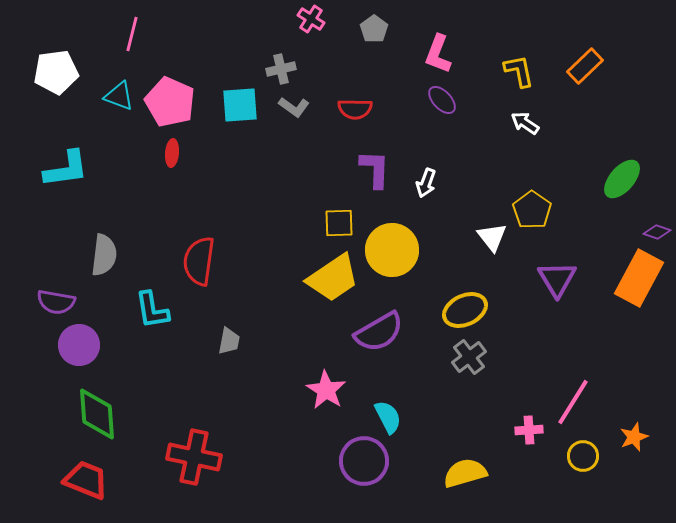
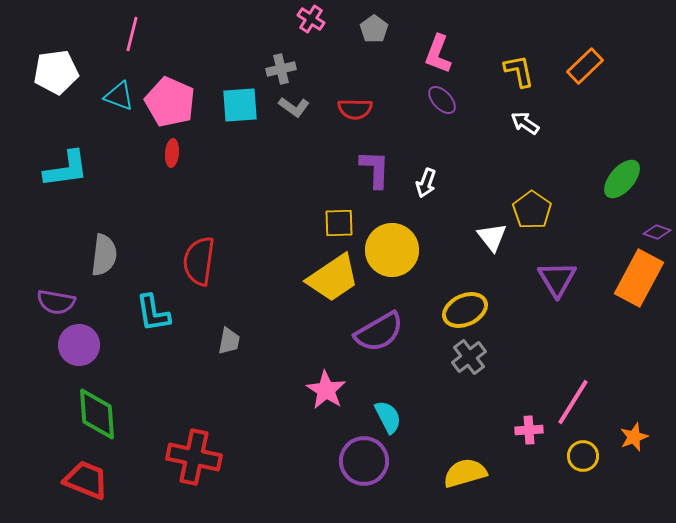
cyan L-shape at (152, 310): moved 1 px right, 3 px down
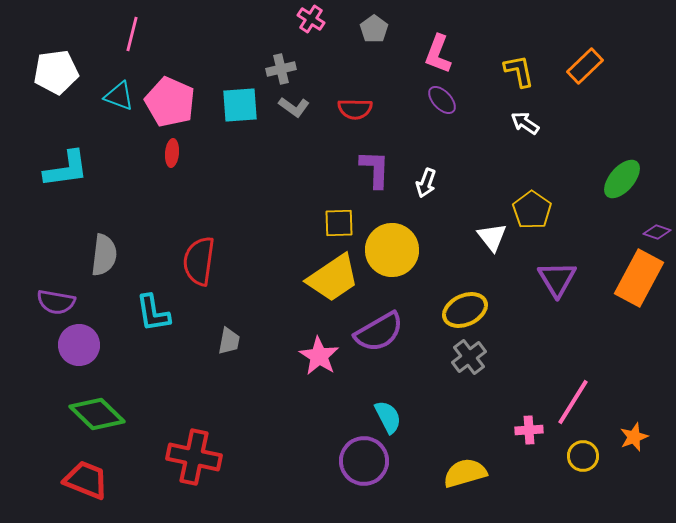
pink star at (326, 390): moved 7 px left, 34 px up
green diamond at (97, 414): rotated 42 degrees counterclockwise
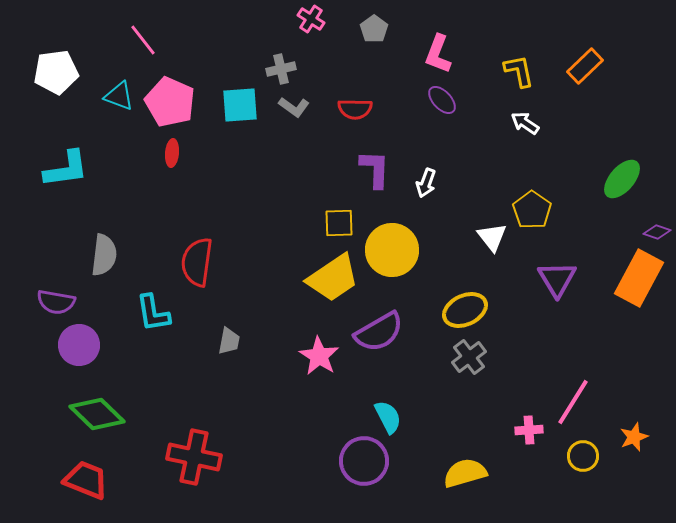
pink line at (132, 34): moved 11 px right, 6 px down; rotated 52 degrees counterclockwise
red semicircle at (199, 261): moved 2 px left, 1 px down
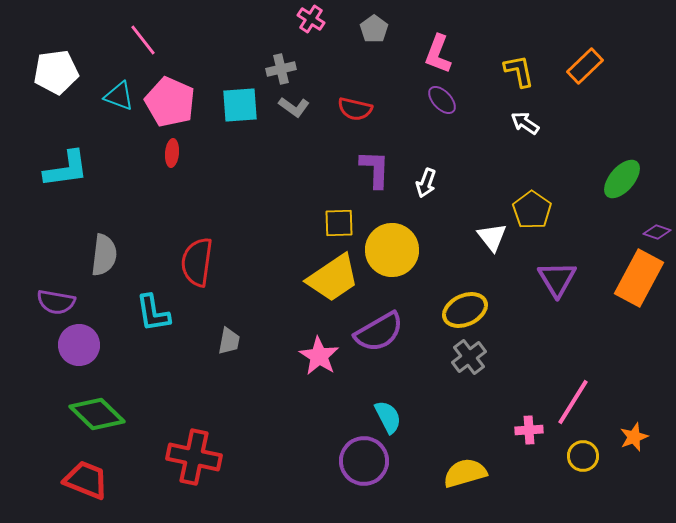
red semicircle at (355, 109): rotated 12 degrees clockwise
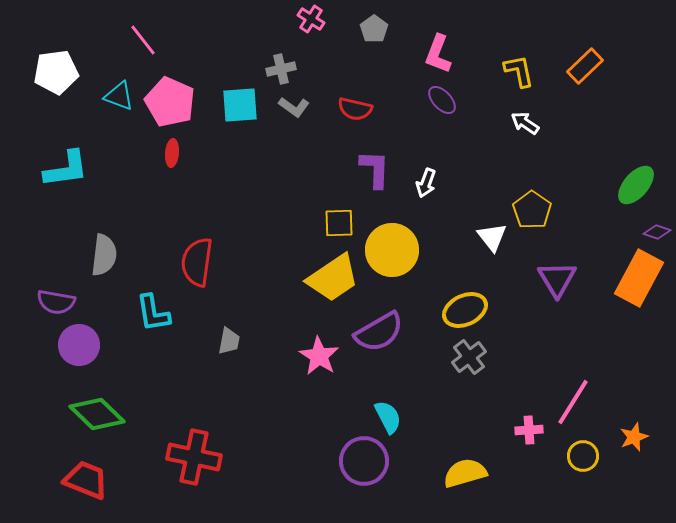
green ellipse at (622, 179): moved 14 px right, 6 px down
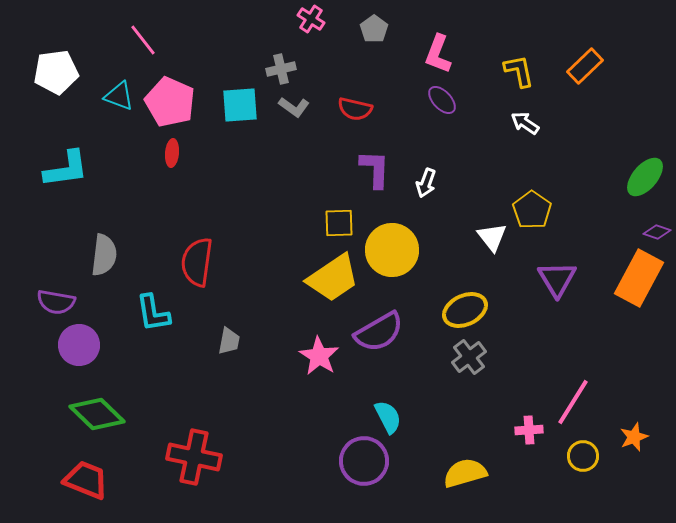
green ellipse at (636, 185): moved 9 px right, 8 px up
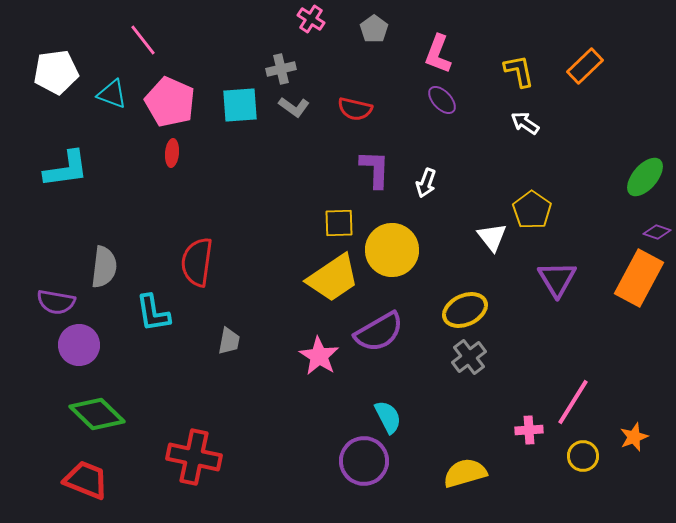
cyan triangle at (119, 96): moved 7 px left, 2 px up
gray semicircle at (104, 255): moved 12 px down
